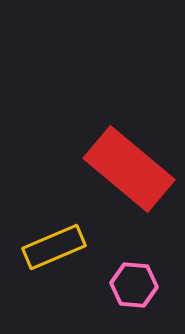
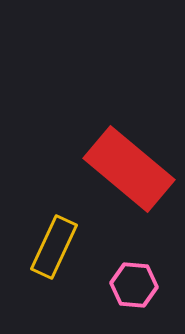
yellow rectangle: rotated 42 degrees counterclockwise
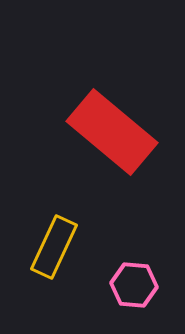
red rectangle: moved 17 px left, 37 px up
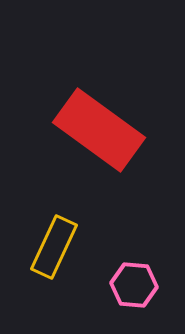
red rectangle: moved 13 px left, 2 px up; rotated 4 degrees counterclockwise
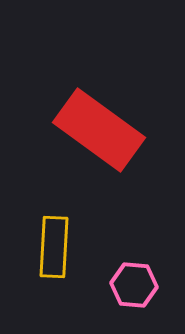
yellow rectangle: rotated 22 degrees counterclockwise
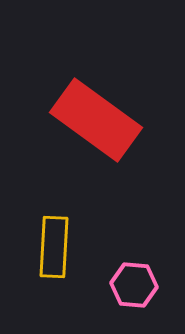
red rectangle: moved 3 px left, 10 px up
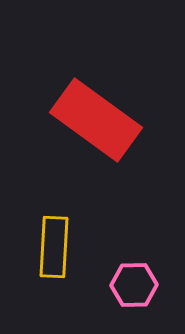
pink hexagon: rotated 6 degrees counterclockwise
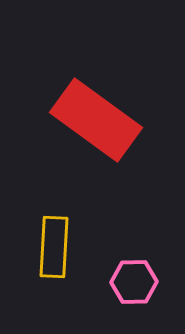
pink hexagon: moved 3 px up
